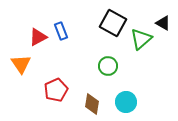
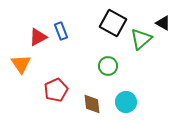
brown diamond: rotated 15 degrees counterclockwise
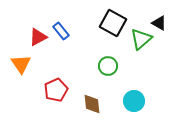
black triangle: moved 4 px left
blue rectangle: rotated 18 degrees counterclockwise
cyan circle: moved 8 px right, 1 px up
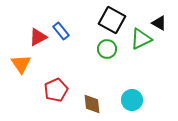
black square: moved 1 px left, 3 px up
green triangle: rotated 15 degrees clockwise
green circle: moved 1 px left, 17 px up
cyan circle: moved 2 px left, 1 px up
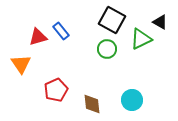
black triangle: moved 1 px right, 1 px up
red triangle: rotated 12 degrees clockwise
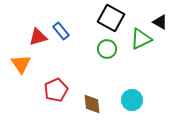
black square: moved 1 px left, 2 px up
